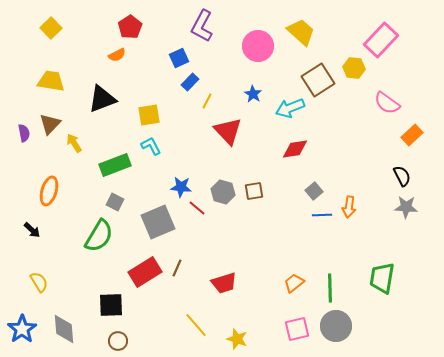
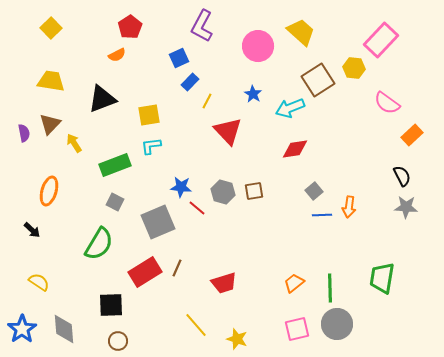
cyan L-shape at (151, 146): rotated 70 degrees counterclockwise
green semicircle at (99, 236): moved 8 px down
yellow semicircle at (39, 282): rotated 25 degrees counterclockwise
gray circle at (336, 326): moved 1 px right, 2 px up
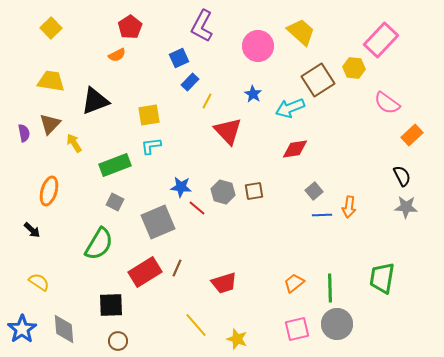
black triangle at (102, 99): moved 7 px left, 2 px down
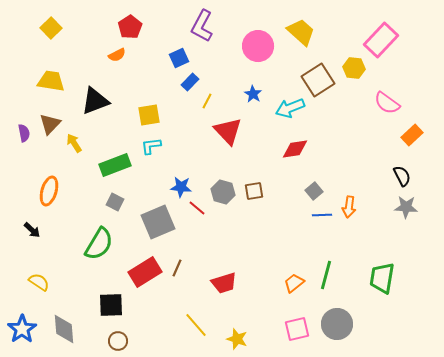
green line at (330, 288): moved 4 px left, 13 px up; rotated 16 degrees clockwise
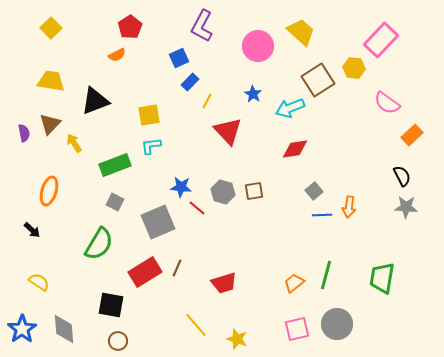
black square at (111, 305): rotated 12 degrees clockwise
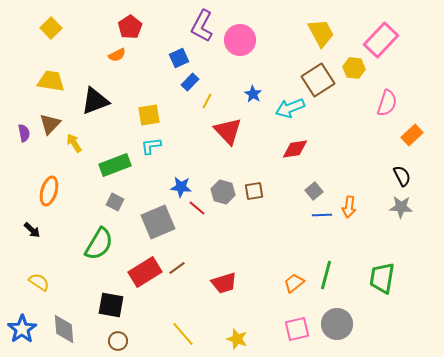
yellow trapezoid at (301, 32): moved 20 px right, 1 px down; rotated 20 degrees clockwise
pink circle at (258, 46): moved 18 px left, 6 px up
pink semicircle at (387, 103): rotated 108 degrees counterclockwise
gray star at (406, 207): moved 5 px left
brown line at (177, 268): rotated 30 degrees clockwise
yellow line at (196, 325): moved 13 px left, 9 px down
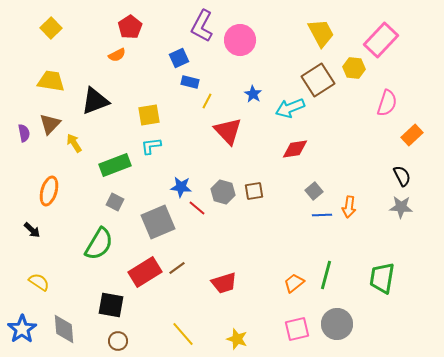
blue rectangle at (190, 82): rotated 60 degrees clockwise
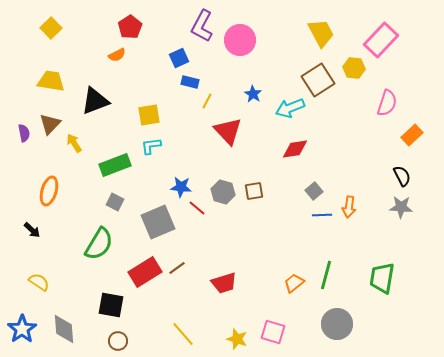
pink square at (297, 329): moved 24 px left, 3 px down; rotated 30 degrees clockwise
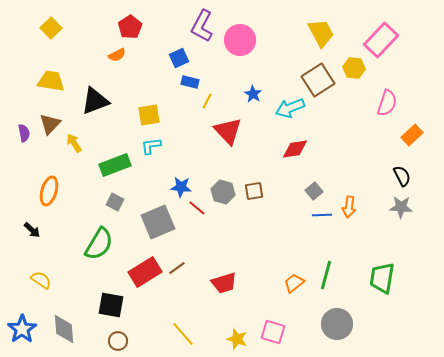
yellow semicircle at (39, 282): moved 2 px right, 2 px up
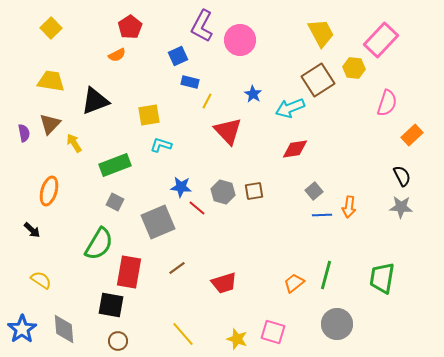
blue square at (179, 58): moved 1 px left, 2 px up
cyan L-shape at (151, 146): moved 10 px right, 1 px up; rotated 25 degrees clockwise
red rectangle at (145, 272): moved 16 px left; rotated 48 degrees counterclockwise
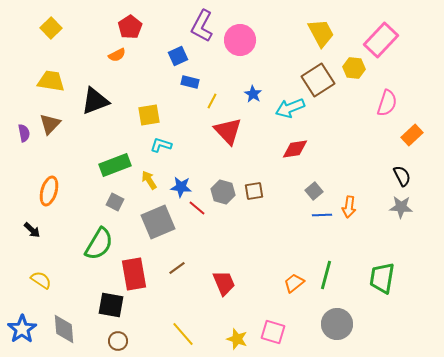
yellow line at (207, 101): moved 5 px right
yellow arrow at (74, 143): moved 75 px right, 37 px down
red rectangle at (129, 272): moved 5 px right, 2 px down; rotated 20 degrees counterclockwise
red trapezoid at (224, 283): rotated 96 degrees counterclockwise
